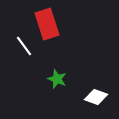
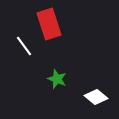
red rectangle: moved 2 px right
white diamond: rotated 20 degrees clockwise
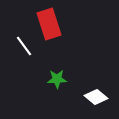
green star: rotated 24 degrees counterclockwise
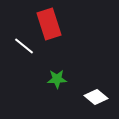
white line: rotated 15 degrees counterclockwise
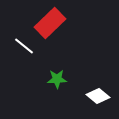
red rectangle: moved 1 px right, 1 px up; rotated 64 degrees clockwise
white diamond: moved 2 px right, 1 px up
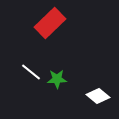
white line: moved 7 px right, 26 px down
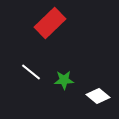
green star: moved 7 px right, 1 px down
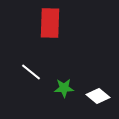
red rectangle: rotated 44 degrees counterclockwise
green star: moved 8 px down
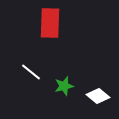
green star: moved 2 px up; rotated 12 degrees counterclockwise
